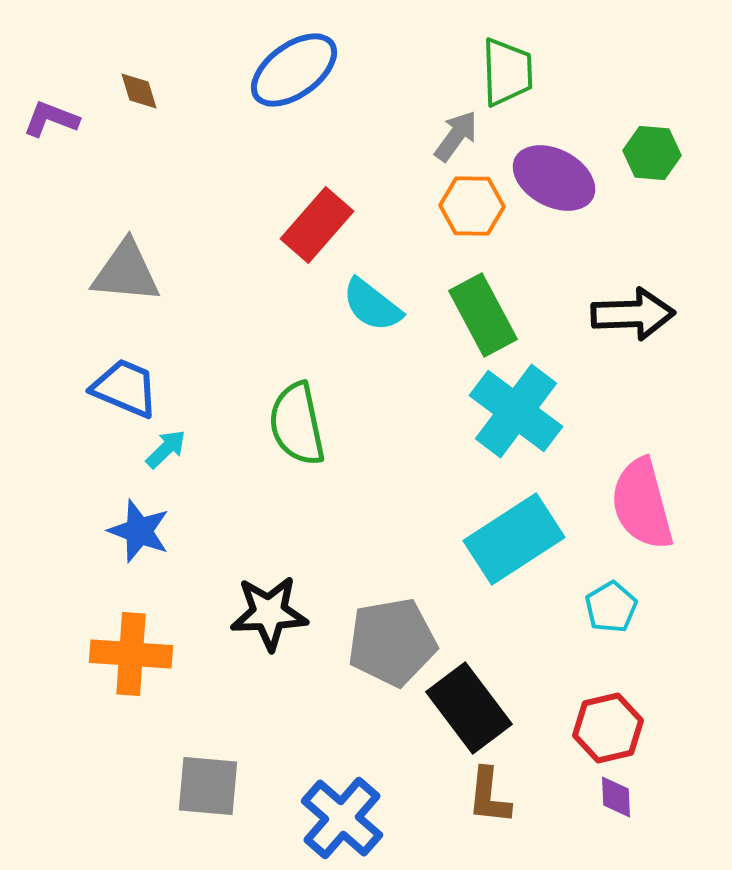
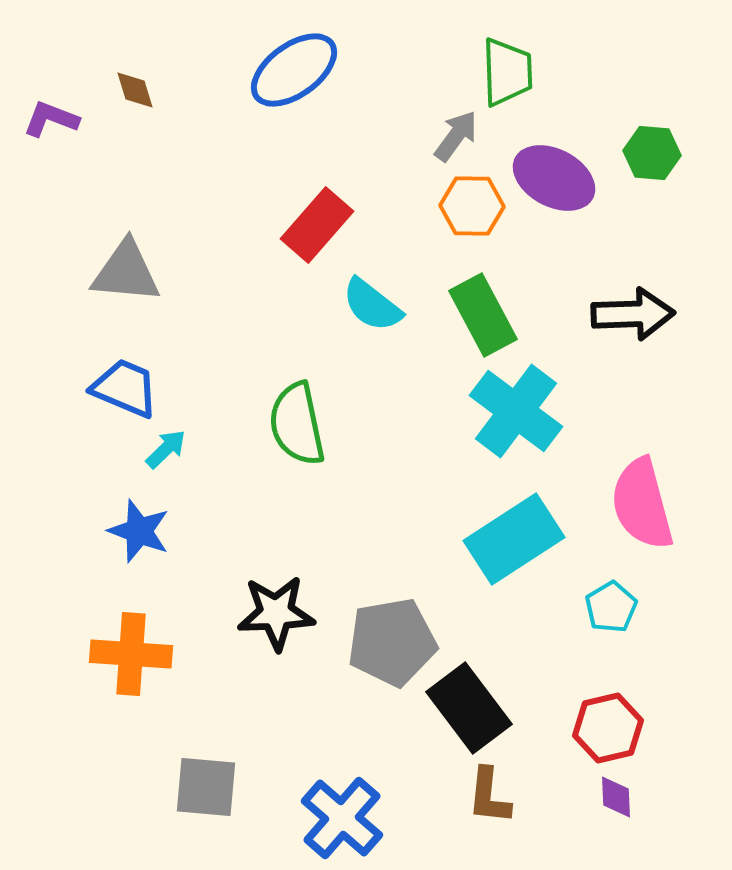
brown diamond: moved 4 px left, 1 px up
black star: moved 7 px right
gray square: moved 2 px left, 1 px down
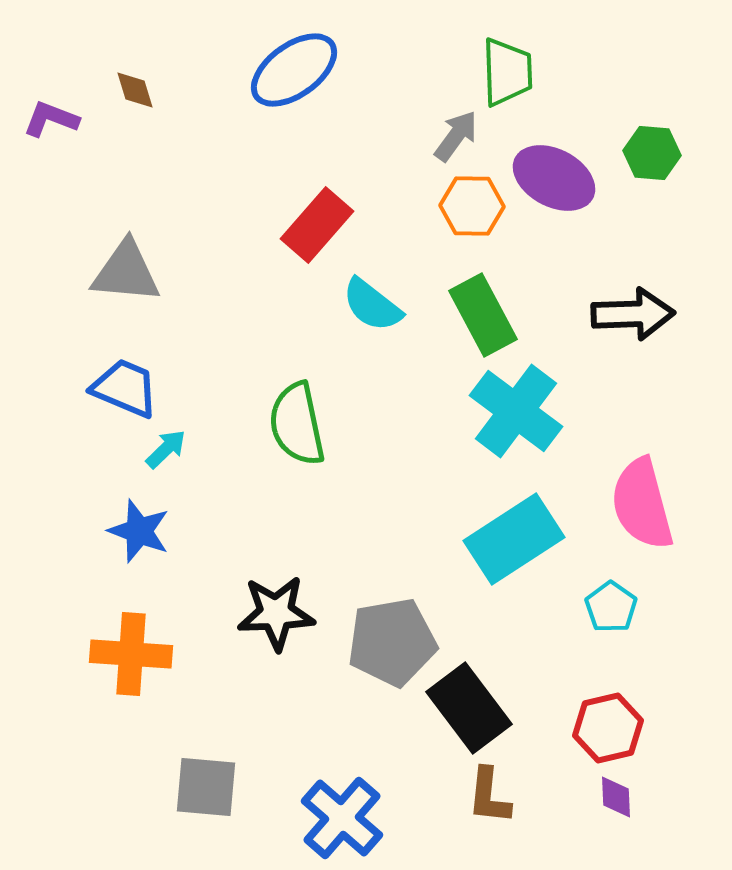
cyan pentagon: rotated 6 degrees counterclockwise
